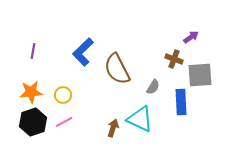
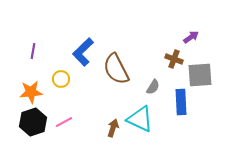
brown semicircle: moved 1 px left
yellow circle: moved 2 px left, 16 px up
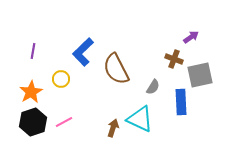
gray square: rotated 8 degrees counterclockwise
orange star: rotated 25 degrees counterclockwise
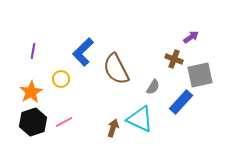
blue rectangle: rotated 45 degrees clockwise
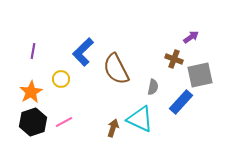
gray semicircle: rotated 21 degrees counterclockwise
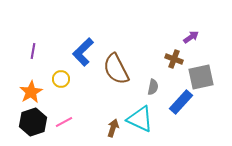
gray square: moved 1 px right, 2 px down
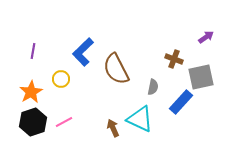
purple arrow: moved 15 px right
brown arrow: rotated 42 degrees counterclockwise
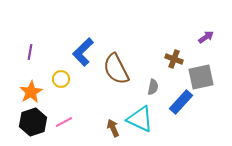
purple line: moved 3 px left, 1 px down
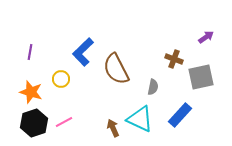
orange star: rotated 25 degrees counterclockwise
blue rectangle: moved 1 px left, 13 px down
black hexagon: moved 1 px right, 1 px down
